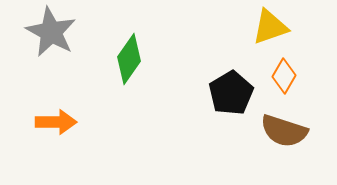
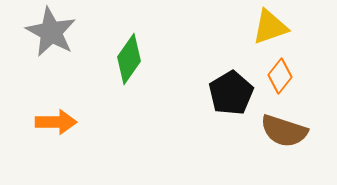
orange diamond: moved 4 px left; rotated 8 degrees clockwise
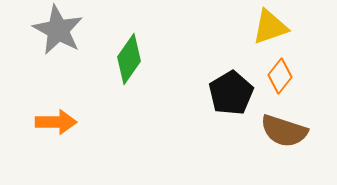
gray star: moved 7 px right, 2 px up
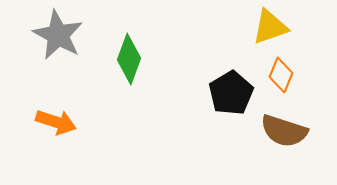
gray star: moved 5 px down
green diamond: rotated 15 degrees counterclockwise
orange diamond: moved 1 px right, 1 px up; rotated 16 degrees counterclockwise
orange arrow: rotated 18 degrees clockwise
